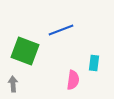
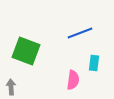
blue line: moved 19 px right, 3 px down
green square: moved 1 px right
gray arrow: moved 2 px left, 3 px down
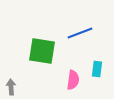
green square: moved 16 px right; rotated 12 degrees counterclockwise
cyan rectangle: moved 3 px right, 6 px down
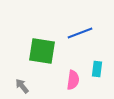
gray arrow: moved 11 px right, 1 px up; rotated 35 degrees counterclockwise
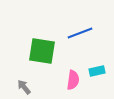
cyan rectangle: moved 2 px down; rotated 70 degrees clockwise
gray arrow: moved 2 px right, 1 px down
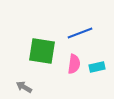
cyan rectangle: moved 4 px up
pink semicircle: moved 1 px right, 16 px up
gray arrow: rotated 21 degrees counterclockwise
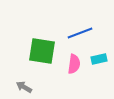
cyan rectangle: moved 2 px right, 8 px up
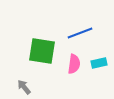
cyan rectangle: moved 4 px down
gray arrow: rotated 21 degrees clockwise
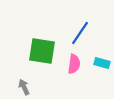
blue line: rotated 35 degrees counterclockwise
cyan rectangle: moved 3 px right; rotated 28 degrees clockwise
gray arrow: rotated 14 degrees clockwise
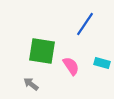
blue line: moved 5 px right, 9 px up
pink semicircle: moved 3 px left, 2 px down; rotated 42 degrees counterclockwise
gray arrow: moved 7 px right, 3 px up; rotated 28 degrees counterclockwise
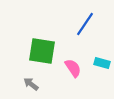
pink semicircle: moved 2 px right, 2 px down
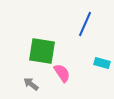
blue line: rotated 10 degrees counterclockwise
pink semicircle: moved 11 px left, 5 px down
